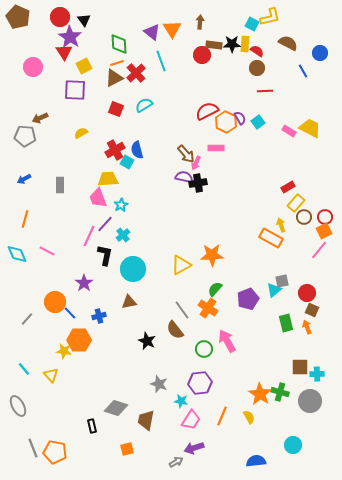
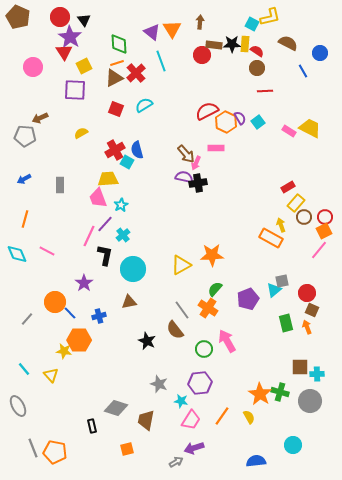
orange line at (222, 416): rotated 12 degrees clockwise
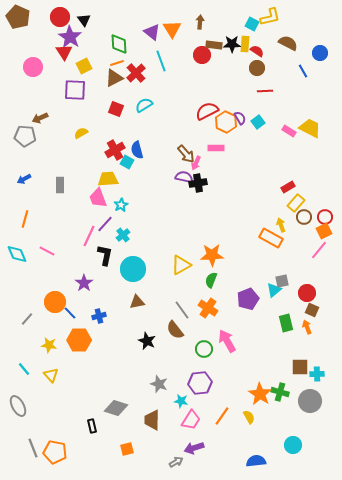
green semicircle at (215, 289): moved 4 px left, 9 px up; rotated 21 degrees counterclockwise
brown triangle at (129, 302): moved 8 px right
yellow star at (64, 351): moved 15 px left, 6 px up
brown trapezoid at (146, 420): moved 6 px right; rotated 10 degrees counterclockwise
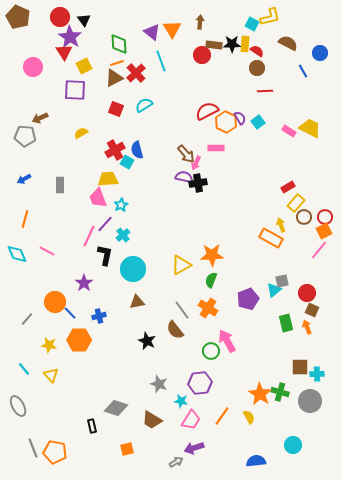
green circle at (204, 349): moved 7 px right, 2 px down
brown trapezoid at (152, 420): rotated 60 degrees counterclockwise
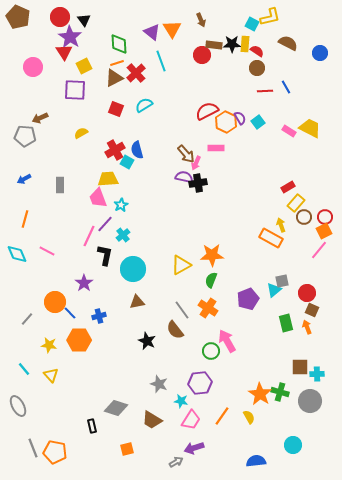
brown arrow at (200, 22): moved 1 px right, 2 px up; rotated 152 degrees clockwise
blue line at (303, 71): moved 17 px left, 16 px down
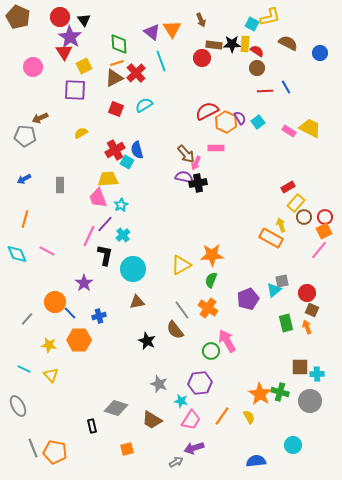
red circle at (202, 55): moved 3 px down
cyan line at (24, 369): rotated 24 degrees counterclockwise
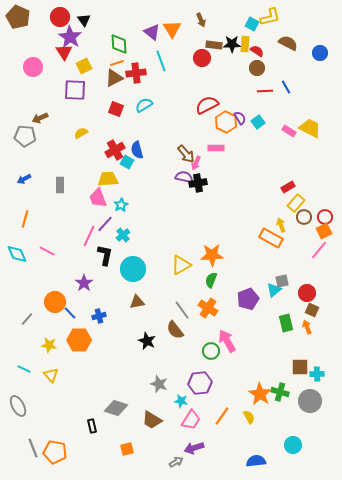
red cross at (136, 73): rotated 36 degrees clockwise
red semicircle at (207, 111): moved 6 px up
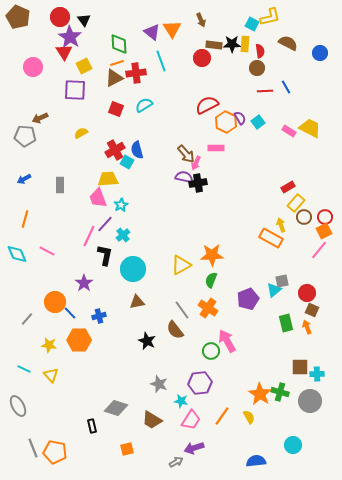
red semicircle at (257, 51): moved 3 px right; rotated 48 degrees clockwise
